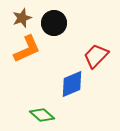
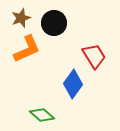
brown star: moved 1 px left
red trapezoid: moved 2 px left; rotated 104 degrees clockwise
blue diamond: moved 1 px right; rotated 32 degrees counterclockwise
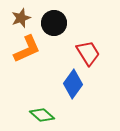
red trapezoid: moved 6 px left, 3 px up
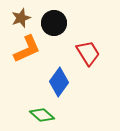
blue diamond: moved 14 px left, 2 px up
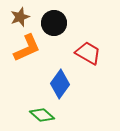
brown star: moved 1 px left, 1 px up
orange L-shape: moved 1 px up
red trapezoid: rotated 28 degrees counterclockwise
blue diamond: moved 1 px right, 2 px down
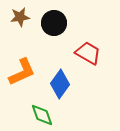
brown star: rotated 12 degrees clockwise
orange L-shape: moved 5 px left, 24 px down
green diamond: rotated 30 degrees clockwise
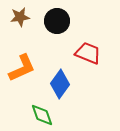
black circle: moved 3 px right, 2 px up
red trapezoid: rotated 8 degrees counterclockwise
orange L-shape: moved 4 px up
